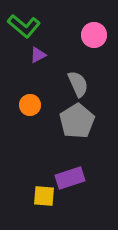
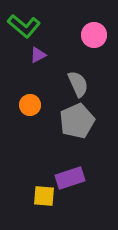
gray pentagon: rotated 8 degrees clockwise
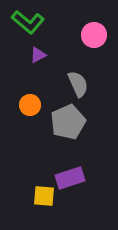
green L-shape: moved 4 px right, 4 px up
gray pentagon: moved 9 px left, 1 px down
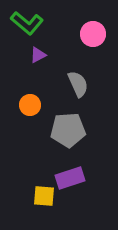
green L-shape: moved 1 px left, 1 px down
pink circle: moved 1 px left, 1 px up
gray pentagon: moved 8 px down; rotated 20 degrees clockwise
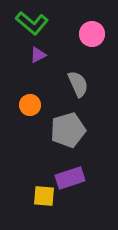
green L-shape: moved 5 px right
pink circle: moved 1 px left
gray pentagon: rotated 12 degrees counterclockwise
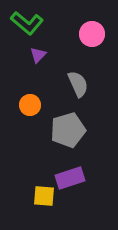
green L-shape: moved 5 px left
purple triangle: rotated 18 degrees counterclockwise
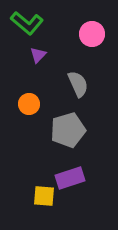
orange circle: moved 1 px left, 1 px up
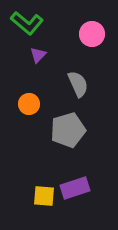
purple rectangle: moved 5 px right, 10 px down
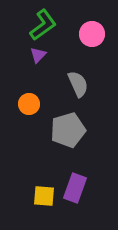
green L-shape: moved 16 px right, 2 px down; rotated 76 degrees counterclockwise
purple rectangle: rotated 52 degrees counterclockwise
